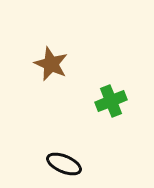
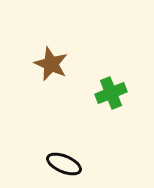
green cross: moved 8 px up
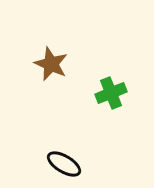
black ellipse: rotated 8 degrees clockwise
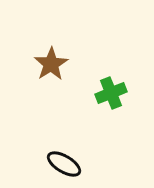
brown star: rotated 16 degrees clockwise
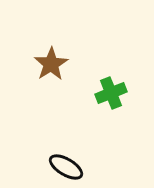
black ellipse: moved 2 px right, 3 px down
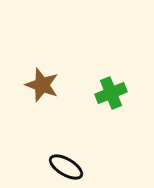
brown star: moved 9 px left, 21 px down; rotated 20 degrees counterclockwise
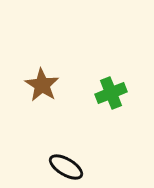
brown star: rotated 12 degrees clockwise
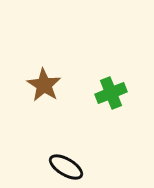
brown star: moved 2 px right
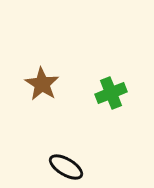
brown star: moved 2 px left, 1 px up
